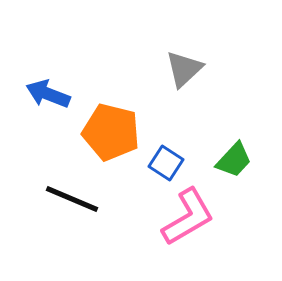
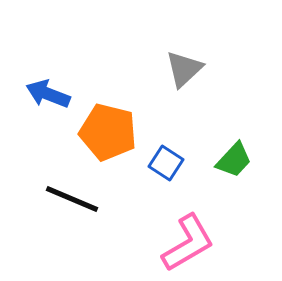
orange pentagon: moved 3 px left
pink L-shape: moved 26 px down
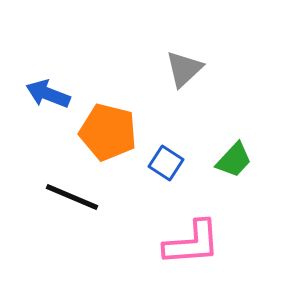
black line: moved 2 px up
pink L-shape: moved 4 px right; rotated 26 degrees clockwise
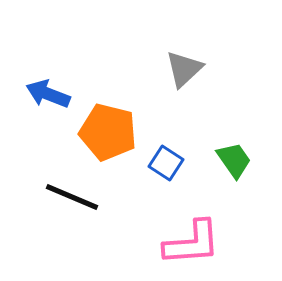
green trapezoid: rotated 78 degrees counterclockwise
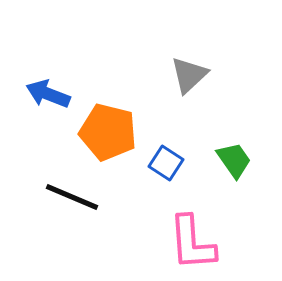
gray triangle: moved 5 px right, 6 px down
pink L-shape: rotated 90 degrees clockwise
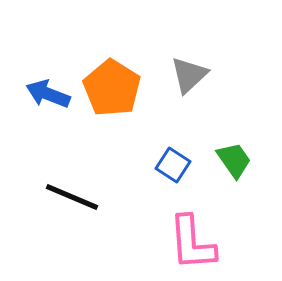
orange pentagon: moved 4 px right, 44 px up; rotated 18 degrees clockwise
blue square: moved 7 px right, 2 px down
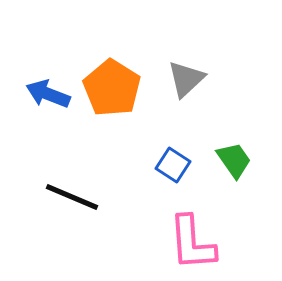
gray triangle: moved 3 px left, 4 px down
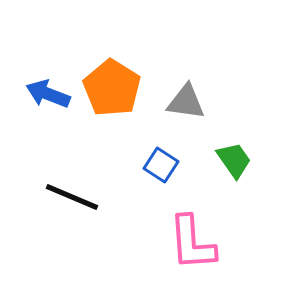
gray triangle: moved 23 px down; rotated 51 degrees clockwise
blue square: moved 12 px left
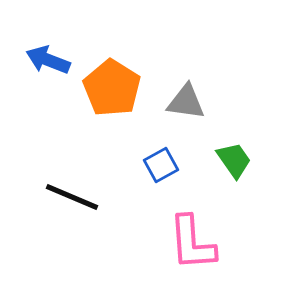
blue arrow: moved 34 px up
blue square: rotated 28 degrees clockwise
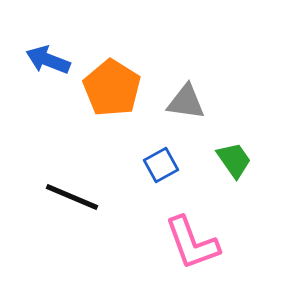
pink L-shape: rotated 16 degrees counterclockwise
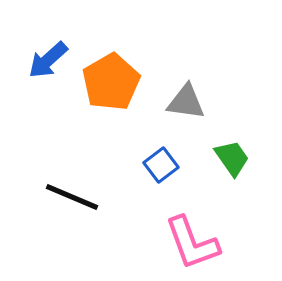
blue arrow: rotated 63 degrees counterclockwise
orange pentagon: moved 1 px left, 6 px up; rotated 10 degrees clockwise
green trapezoid: moved 2 px left, 2 px up
blue square: rotated 8 degrees counterclockwise
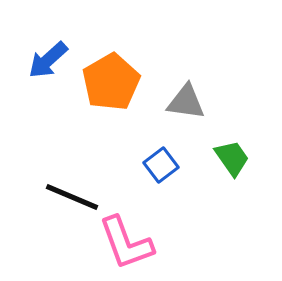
pink L-shape: moved 66 px left
